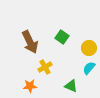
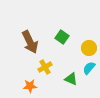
green triangle: moved 7 px up
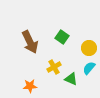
yellow cross: moved 9 px right
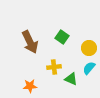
yellow cross: rotated 24 degrees clockwise
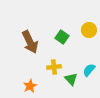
yellow circle: moved 18 px up
cyan semicircle: moved 2 px down
green triangle: rotated 24 degrees clockwise
orange star: rotated 24 degrees counterclockwise
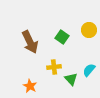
orange star: rotated 16 degrees counterclockwise
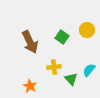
yellow circle: moved 2 px left
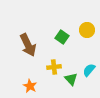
brown arrow: moved 2 px left, 3 px down
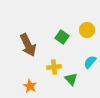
cyan semicircle: moved 1 px right, 8 px up
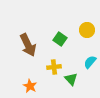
green square: moved 2 px left, 2 px down
